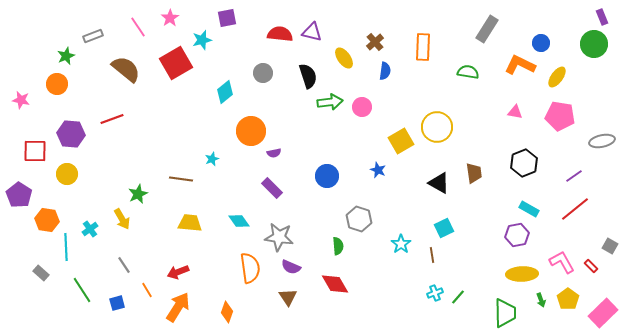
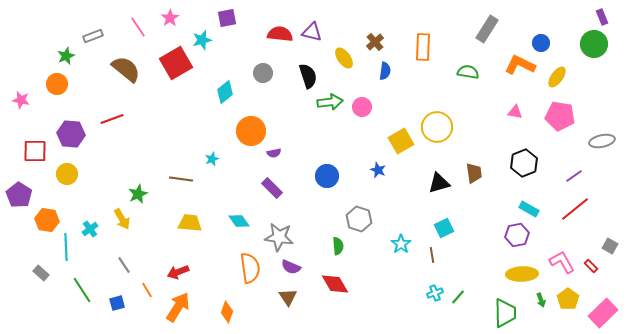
black triangle at (439, 183): rotated 45 degrees counterclockwise
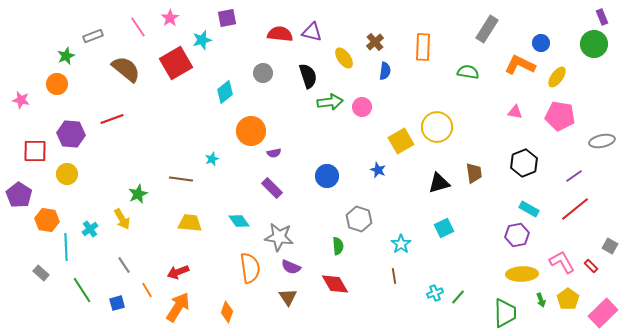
brown line at (432, 255): moved 38 px left, 21 px down
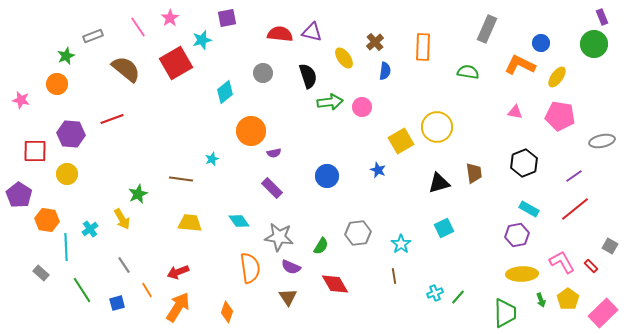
gray rectangle at (487, 29): rotated 8 degrees counterclockwise
gray hexagon at (359, 219): moved 1 px left, 14 px down; rotated 25 degrees counterclockwise
green semicircle at (338, 246): moved 17 px left; rotated 36 degrees clockwise
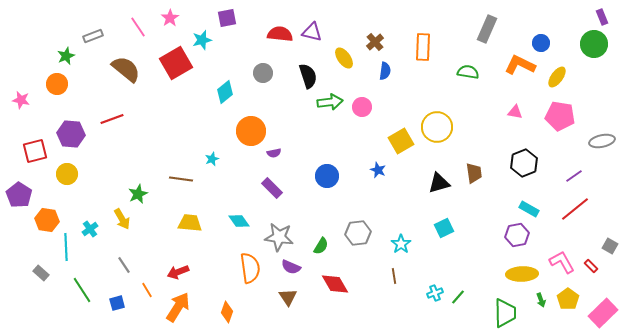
red square at (35, 151): rotated 15 degrees counterclockwise
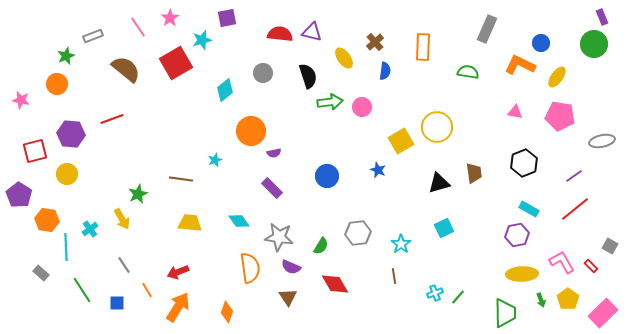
cyan diamond at (225, 92): moved 2 px up
cyan star at (212, 159): moved 3 px right, 1 px down
blue square at (117, 303): rotated 14 degrees clockwise
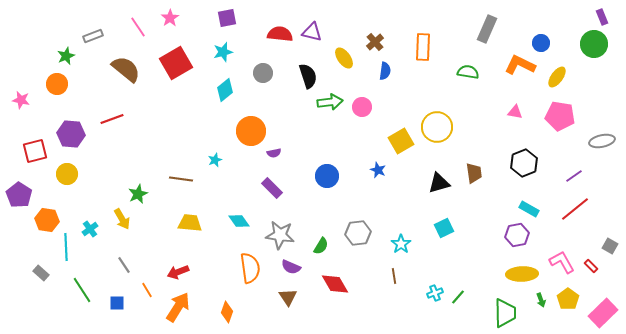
cyan star at (202, 40): moved 21 px right, 12 px down
gray star at (279, 237): moved 1 px right, 2 px up
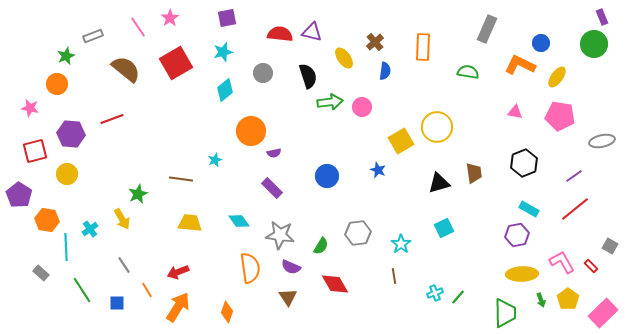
pink star at (21, 100): moved 9 px right, 8 px down
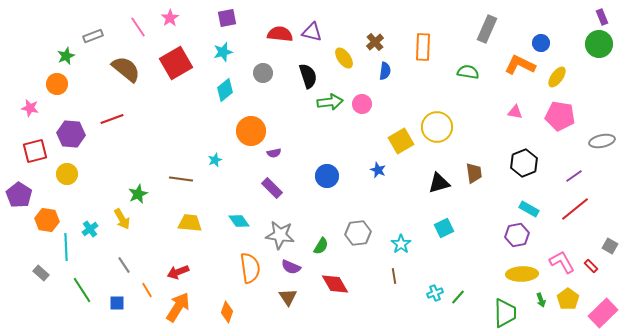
green circle at (594, 44): moved 5 px right
pink circle at (362, 107): moved 3 px up
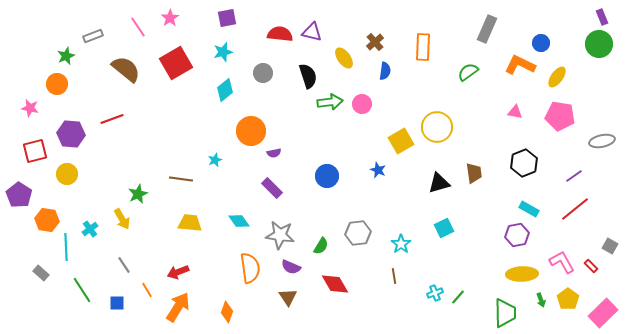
green semicircle at (468, 72): rotated 45 degrees counterclockwise
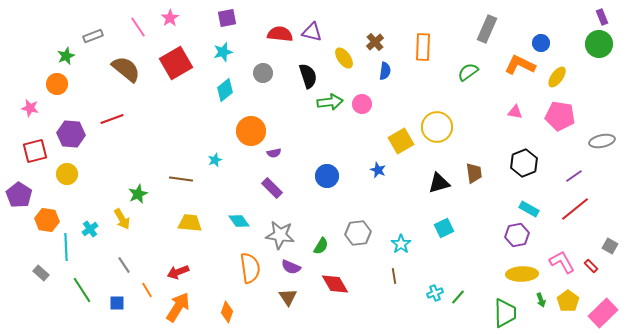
yellow pentagon at (568, 299): moved 2 px down
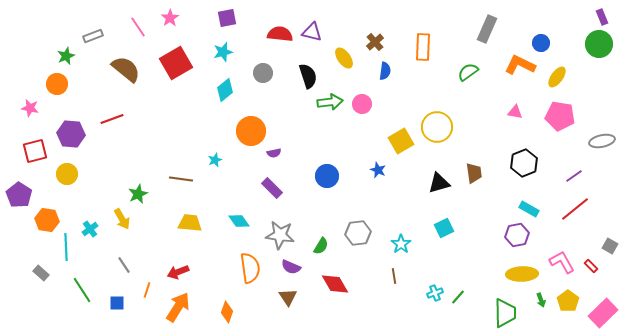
orange line at (147, 290): rotated 49 degrees clockwise
